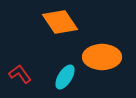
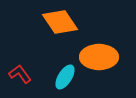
orange ellipse: moved 3 px left
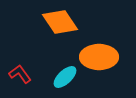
cyan ellipse: rotated 15 degrees clockwise
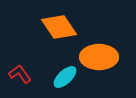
orange diamond: moved 1 px left, 5 px down
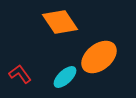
orange diamond: moved 1 px right, 5 px up
orange ellipse: rotated 39 degrees counterclockwise
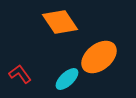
cyan ellipse: moved 2 px right, 2 px down
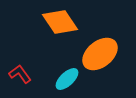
orange ellipse: moved 1 px right, 3 px up
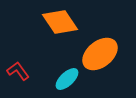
red L-shape: moved 2 px left, 3 px up
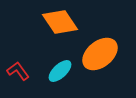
cyan ellipse: moved 7 px left, 8 px up
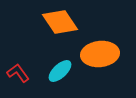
orange ellipse: rotated 33 degrees clockwise
red L-shape: moved 2 px down
